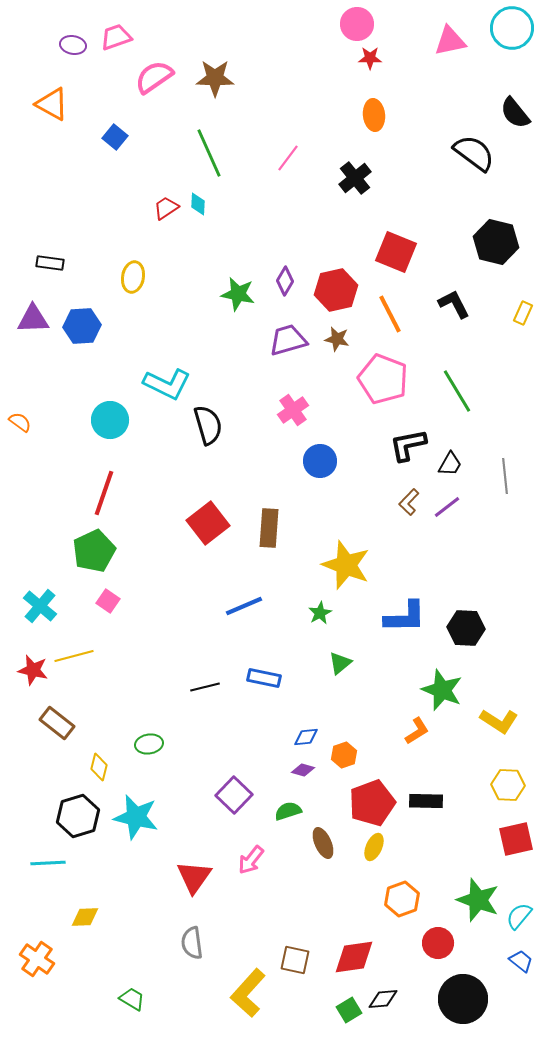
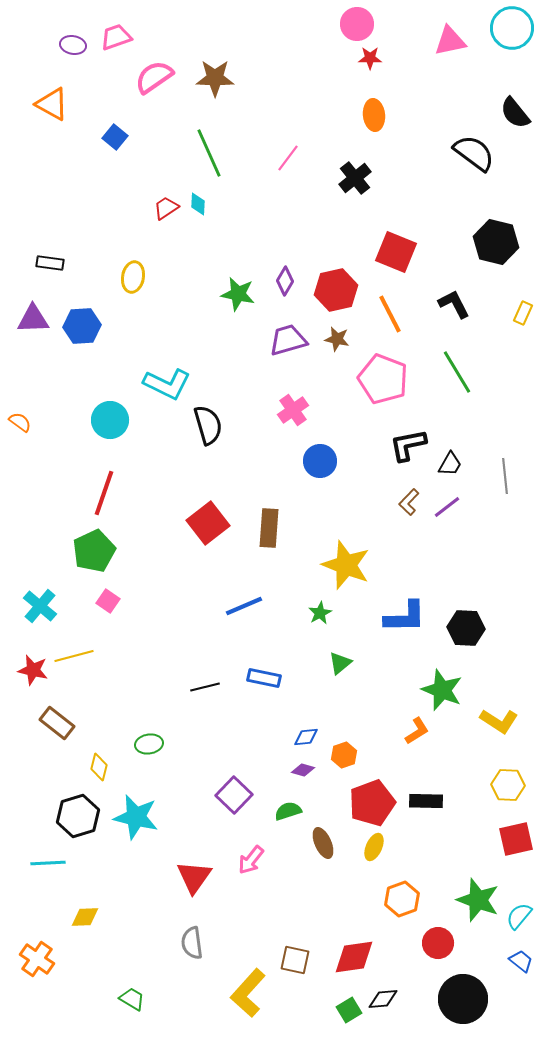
green line at (457, 391): moved 19 px up
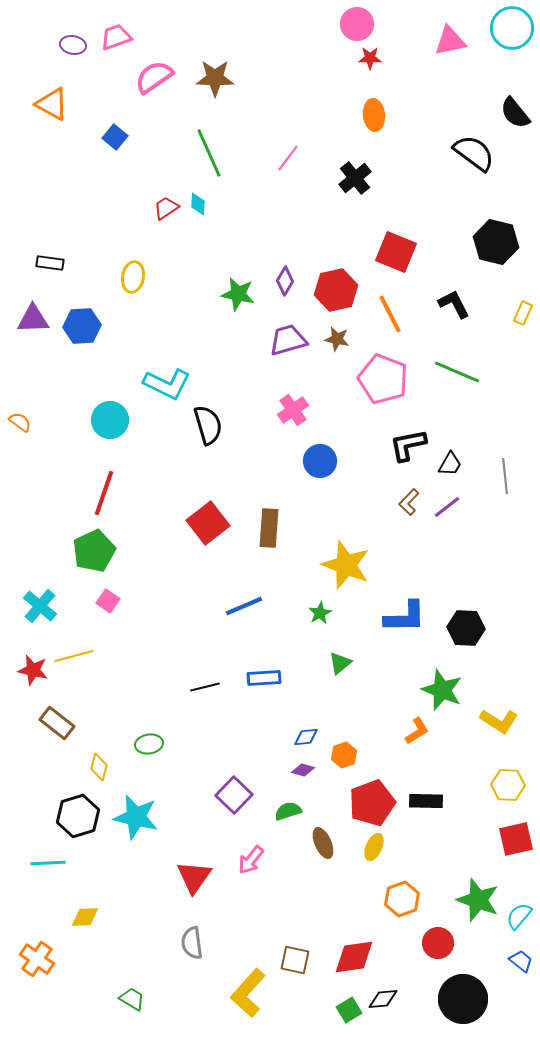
green line at (457, 372): rotated 36 degrees counterclockwise
blue rectangle at (264, 678): rotated 16 degrees counterclockwise
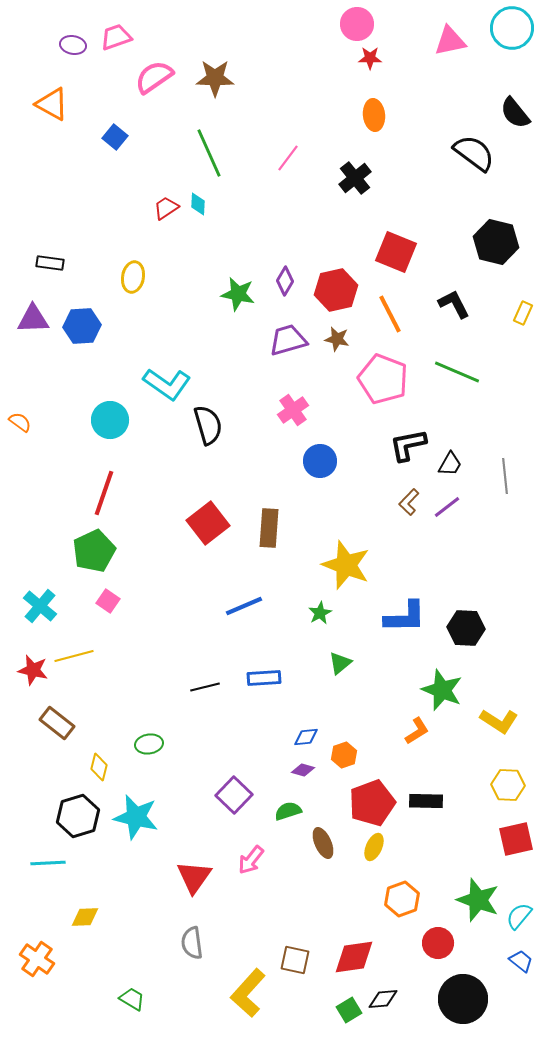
cyan L-shape at (167, 384): rotated 9 degrees clockwise
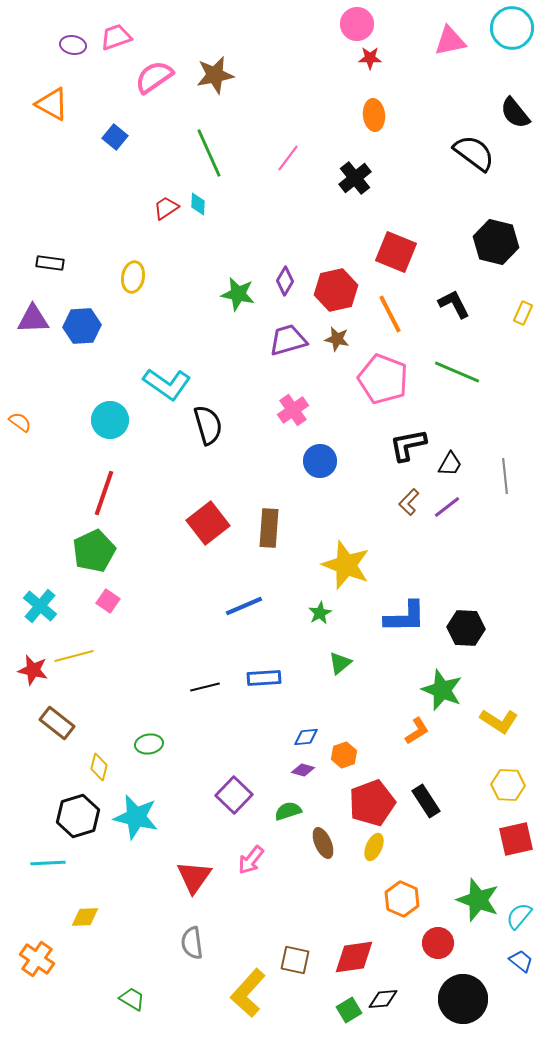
brown star at (215, 78): moved 3 px up; rotated 12 degrees counterclockwise
black rectangle at (426, 801): rotated 56 degrees clockwise
orange hexagon at (402, 899): rotated 16 degrees counterclockwise
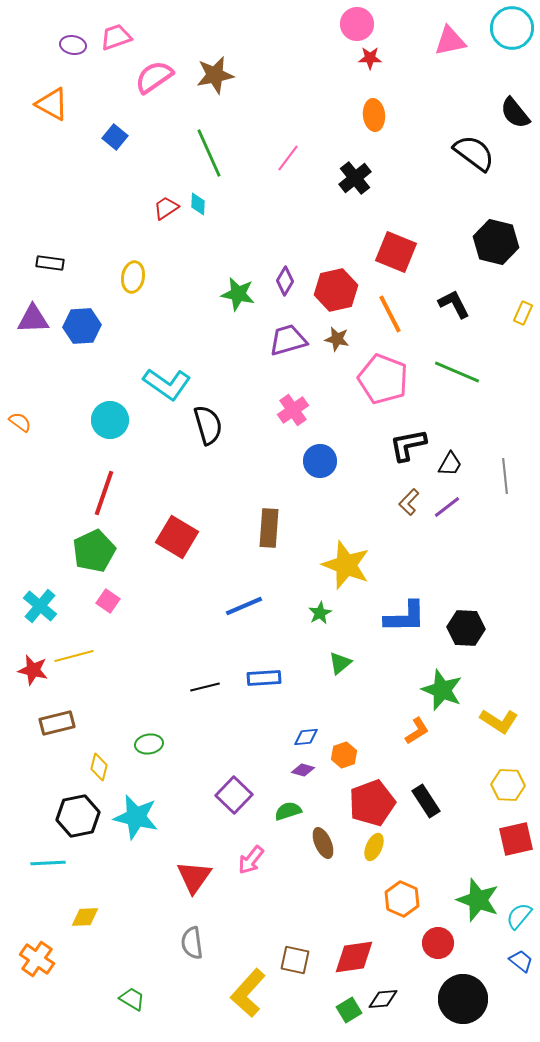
red square at (208, 523): moved 31 px left, 14 px down; rotated 21 degrees counterclockwise
brown rectangle at (57, 723): rotated 52 degrees counterclockwise
black hexagon at (78, 816): rotated 6 degrees clockwise
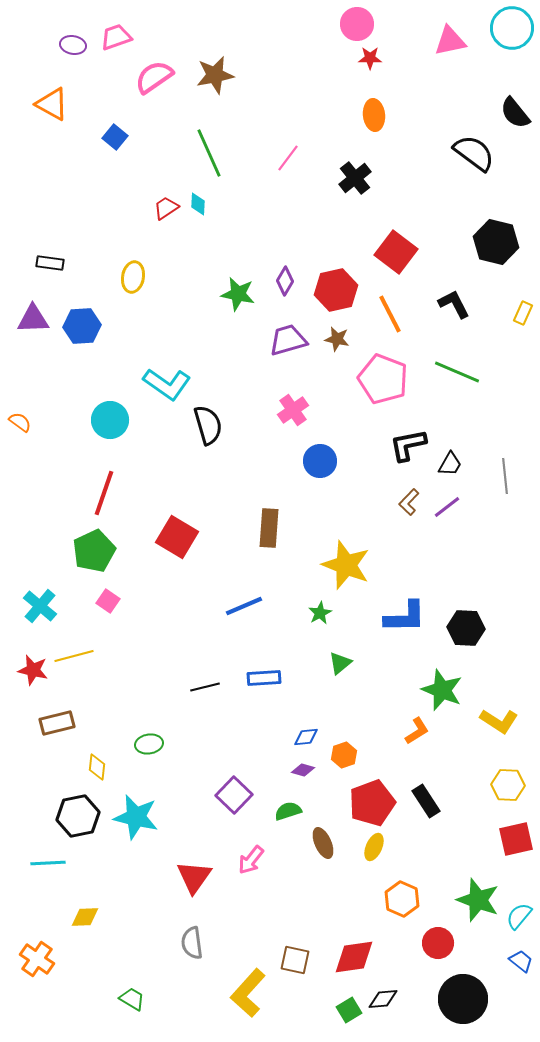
red square at (396, 252): rotated 15 degrees clockwise
yellow diamond at (99, 767): moved 2 px left; rotated 8 degrees counterclockwise
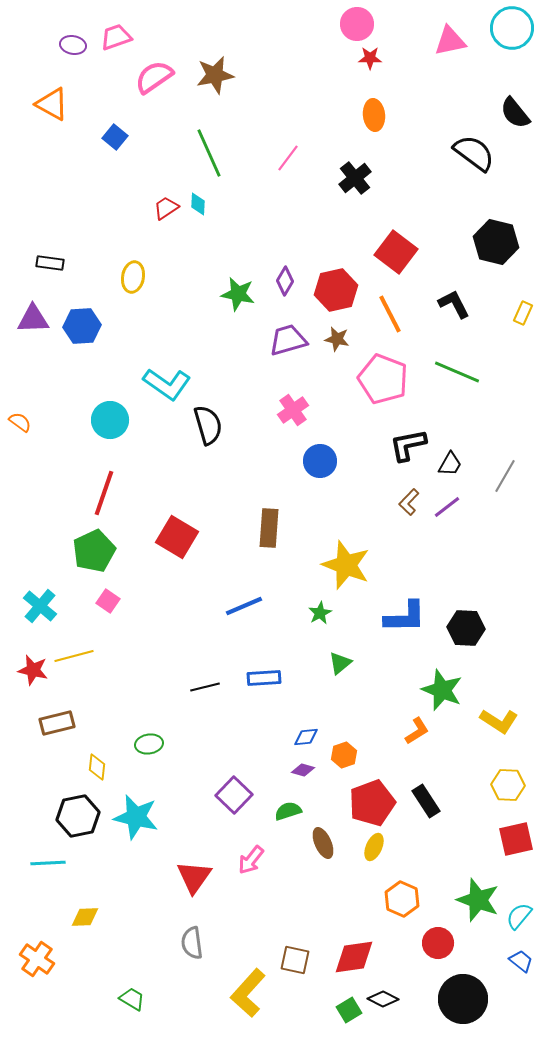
gray line at (505, 476): rotated 36 degrees clockwise
black diamond at (383, 999): rotated 32 degrees clockwise
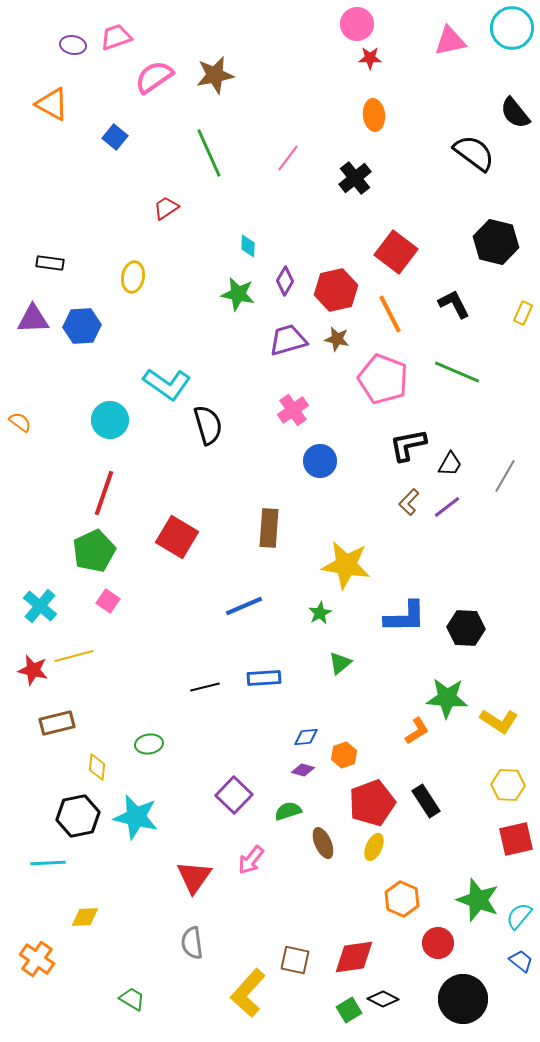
cyan diamond at (198, 204): moved 50 px right, 42 px down
yellow star at (346, 565): rotated 12 degrees counterclockwise
green star at (442, 690): moved 5 px right, 8 px down; rotated 18 degrees counterclockwise
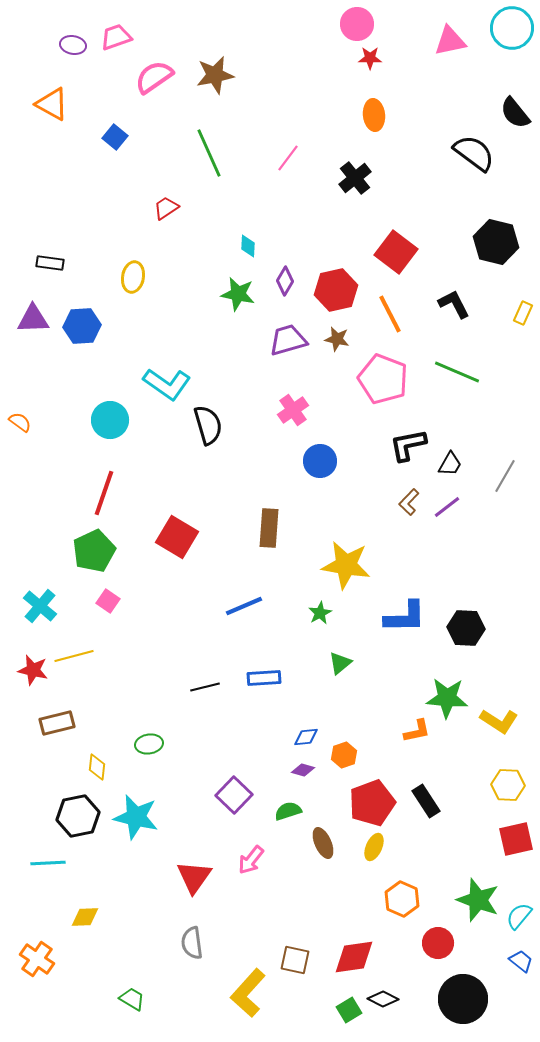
orange L-shape at (417, 731): rotated 20 degrees clockwise
